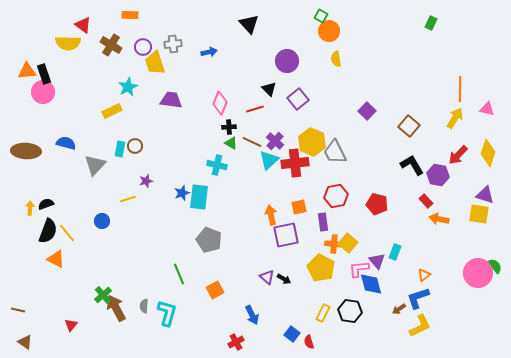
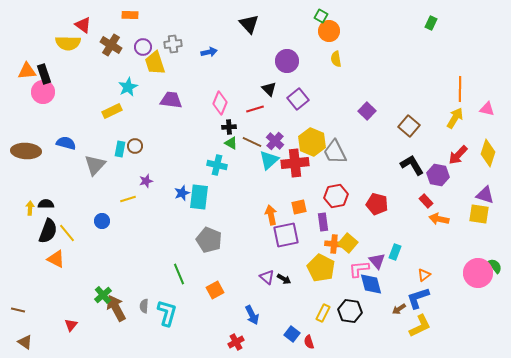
black semicircle at (46, 204): rotated 21 degrees clockwise
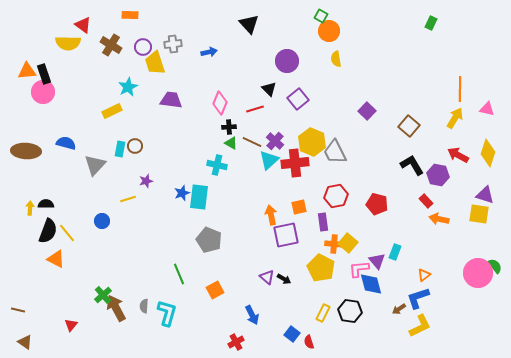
red arrow at (458, 155): rotated 75 degrees clockwise
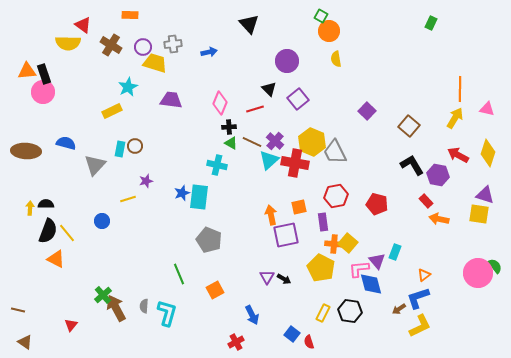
yellow trapezoid at (155, 63): rotated 125 degrees clockwise
red cross at (295, 163): rotated 16 degrees clockwise
purple triangle at (267, 277): rotated 21 degrees clockwise
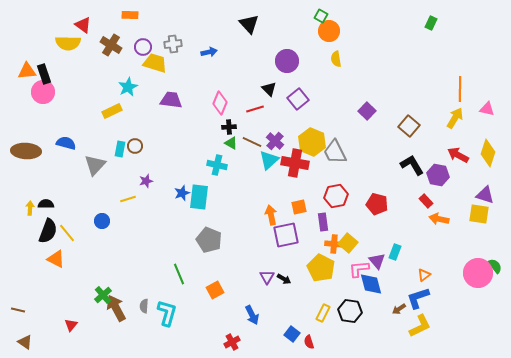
red cross at (236, 342): moved 4 px left
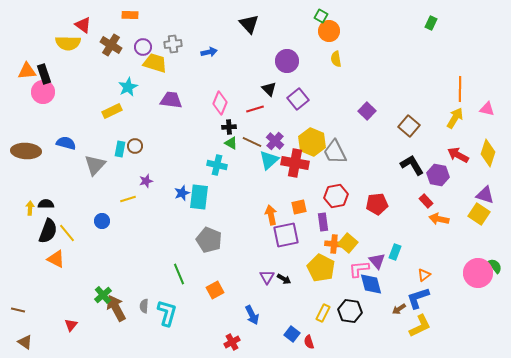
red pentagon at (377, 204): rotated 20 degrees counterclockwise
yellow square at (479, 214): rotated 25 degrees clockwise
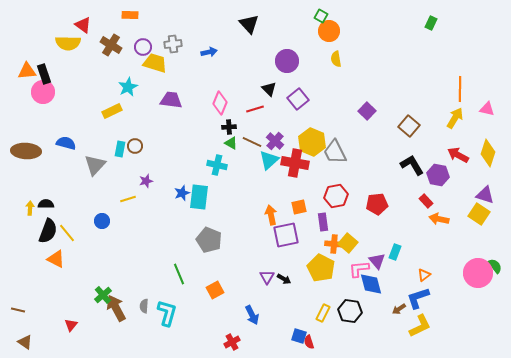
blue square at (292, 334): moved 7 px right, 2 px down; rotated 21 degrees counterclockwise
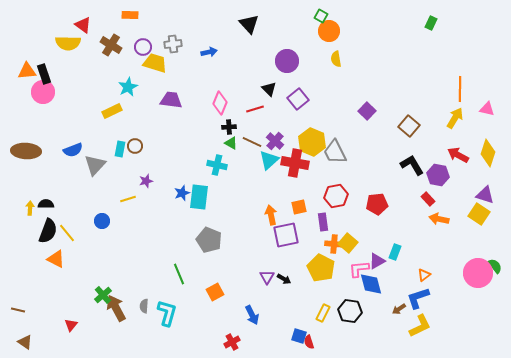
blue semicircle at (66, 143): moved 7 px right, 7 px down; rotated 144 degrees clockwise
red rectangle at (426, 201): moved 2 px right, 2 px up
purple triangle at (377, 261): rotated 42 degrees clockwise
orange square at (215, 290): moved 2 px down
